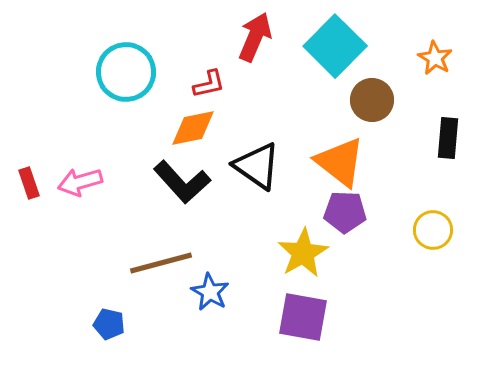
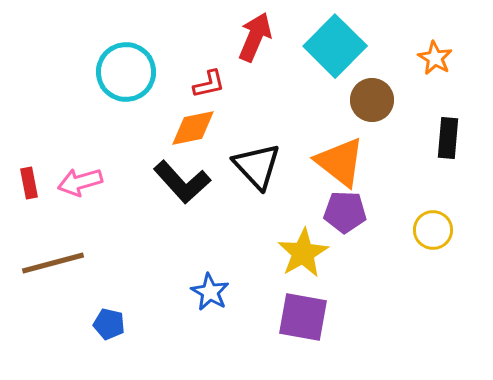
black triangle: rotated 12 degrees clockwise
red rectangle: rotated 8 degrees clockwise
brown line: moved 108 px left
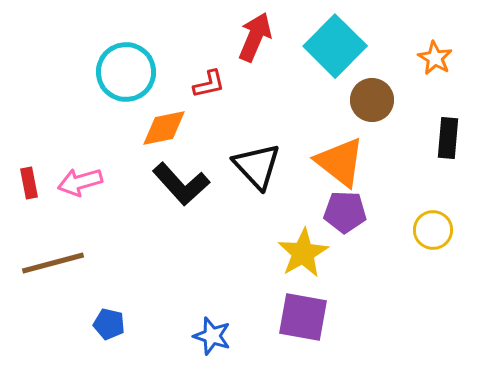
orange diamond: moved 29 px left
black L-shape: moved 1 px left, 2 px down
blue star: moved 2 px right, 44 px down; rotated 12 degrees counterclockwise
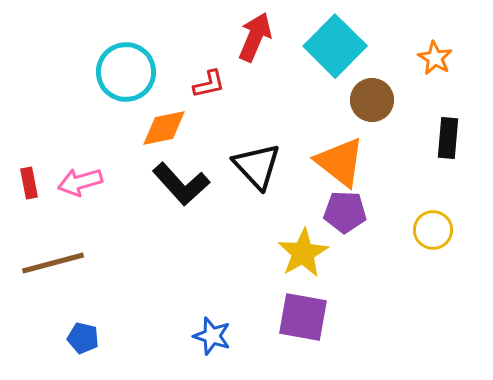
blue pentagon: moved 26 px left, 14 px down
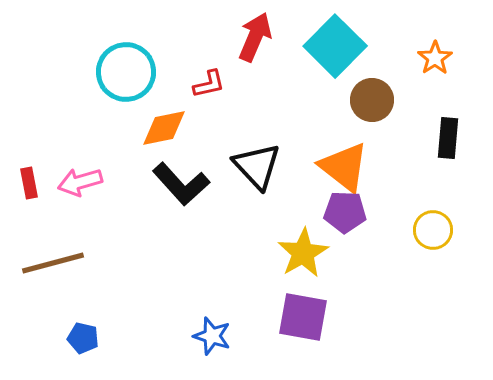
orange star: rotated 8 degrees clockwise
orange triangle: moved 4 px right, 5 px down
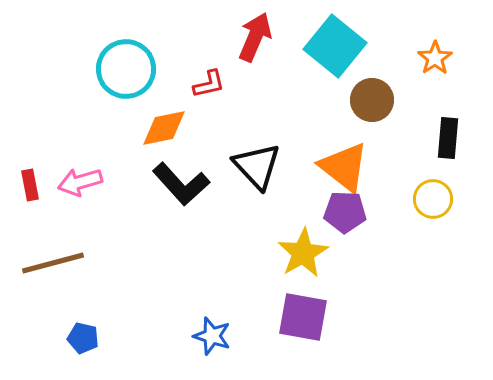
cyan square: rotated 6 degrees counterclockwise
cyan circle: moved 3 px up
red rectangle: moved 1 px right, 2 px down
yellow circle: moved 31 px up
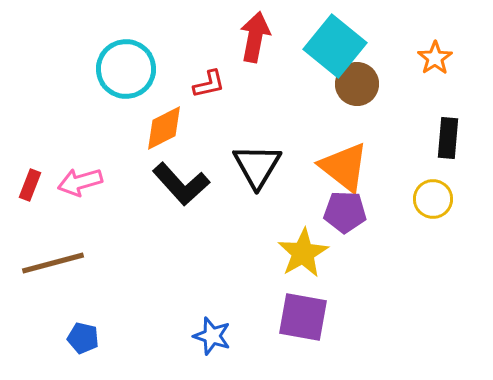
red arrow: rotated 12 degrees counterclockwise
brown circle: moved 15 px left, 16 px up
orange diamond: rotated 15 degrees counterclockwise
black triangle: rotated 14 degrees clockwise
red rectangle: rotated 32 degrees clockwise
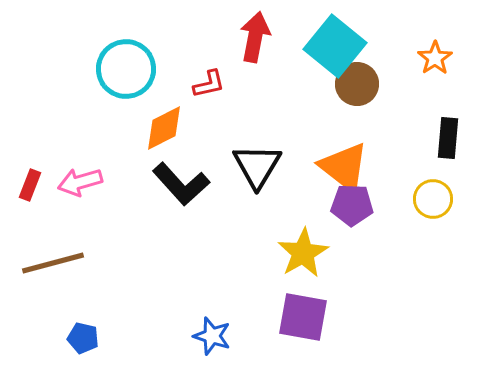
purple pentagon: moved 7 px right, 7 px up
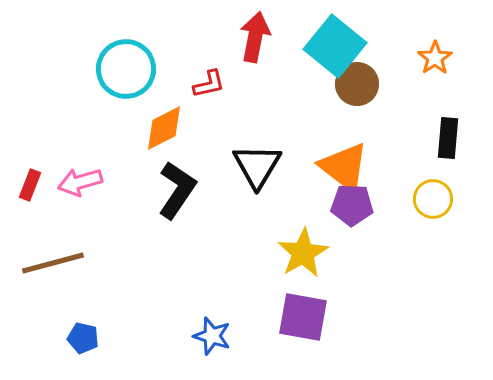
black L-shape: moved 4 px left, 6 px down; rotated 104 degrees counterclockwise
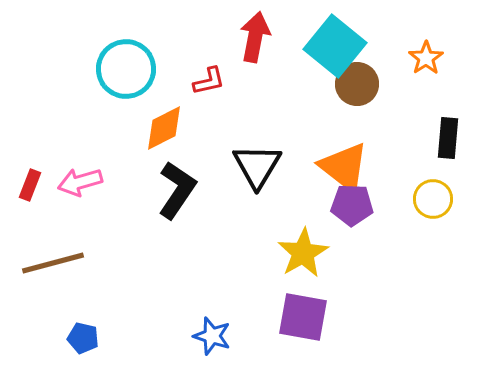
orange star: moved 9 px left
red L-shape: moved 3 px up
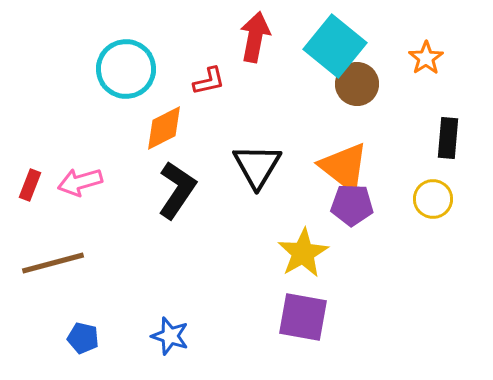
blue star: moved 42 px left
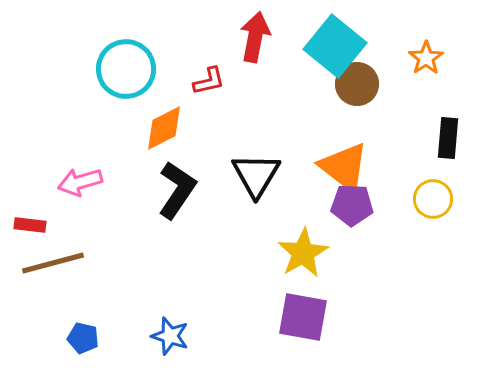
black triangle: moved 1 px left, 9 px down
red rectangle: moved 40 px down; rotated 76 degrees clockwise
